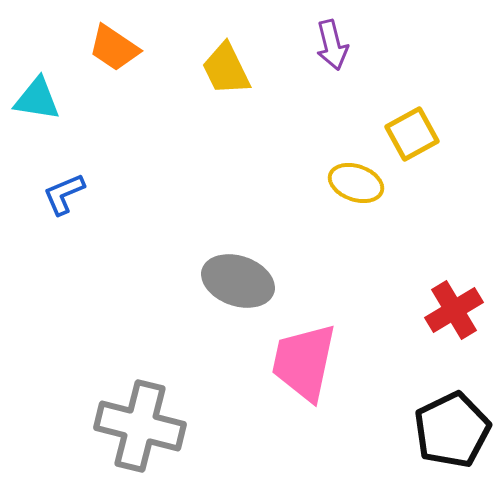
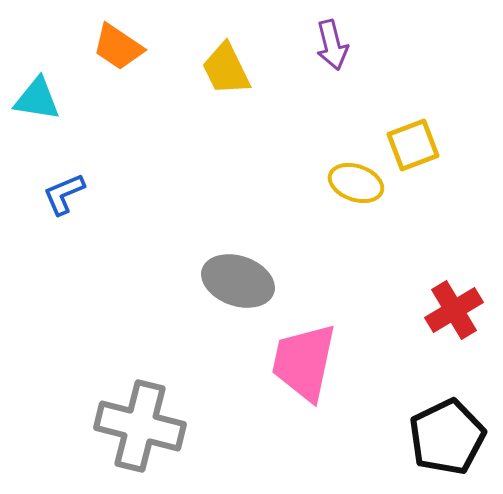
orange trapezoid: moved 4 px right, 1 px up
yellow square: moved 1 px right, 11 px down; rotated 8 degrees clockwise
black pentagon: moved 5 px left, 7 px down
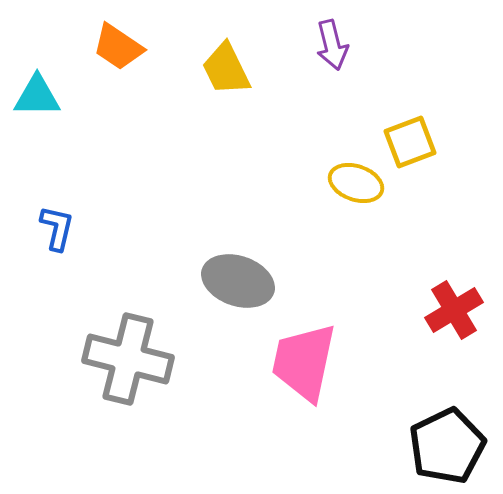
cyan triangle: moved 3 px up; rotated 9 degrees counterclockwise
yellow square: moved 3 px left, 3 px up
blue L-shape: moved 7 px left, 34 px down; rotated 126 degrees clockwise
gray cross: moved 12 px left, 67 px up
black pentagon: moved 9 px down
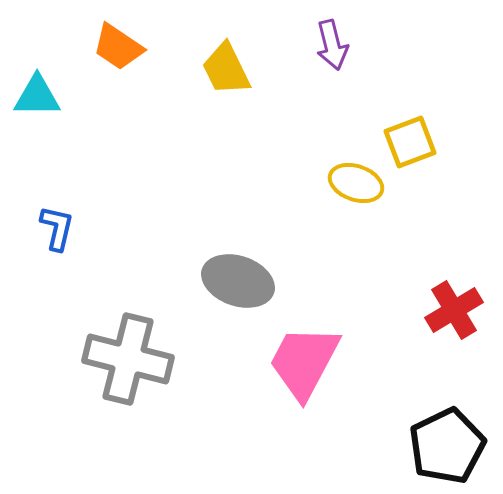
pink trapezoid: rotated 16 degrees clockwise
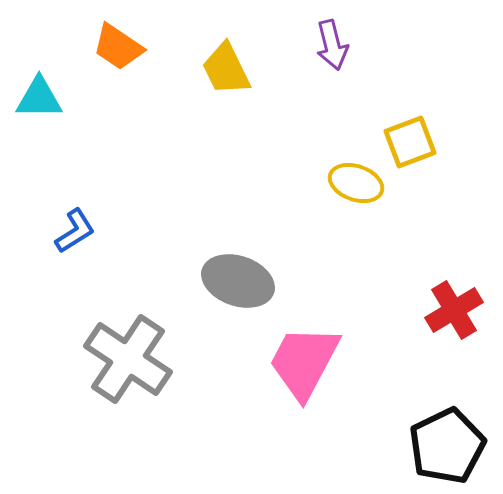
cyan triangle: moved 2 px right, 2 px down
blue L-shape: moved 18 px right, 3 px down; rotated 45 degrees clockwise
gray cross: rotated 20 degrees clockwise
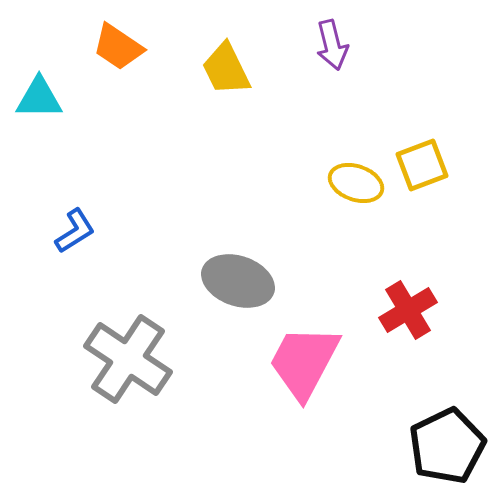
yellow square: moved 12 px right, 23 px down
red cross: moved 46 px left
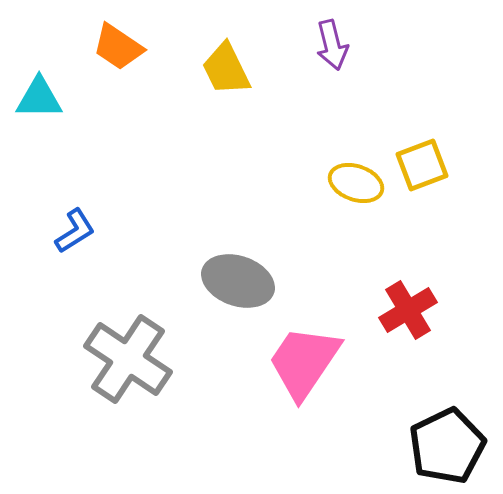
pink trapezoid: rotated 6 degrees clockwise
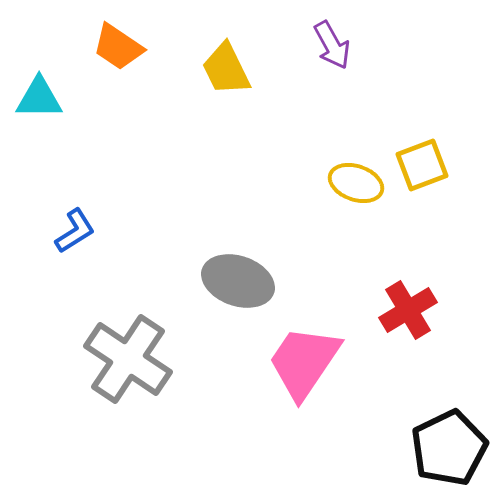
purple arrow: rotated 15 degrees counterclockwise
black pentagon: moved 2 px right, 2 px down
